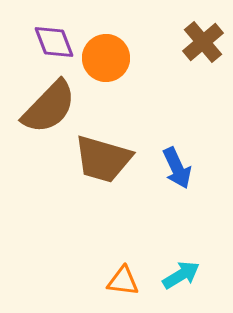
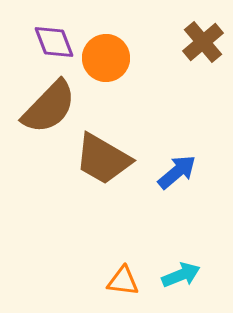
brown trapezoid: rotated 14 degrees clockwise
blue arrow: moved 4 px down; rotated 105 degrees counterclockwise
cyan arrow: rotated 9 degrees clockwise
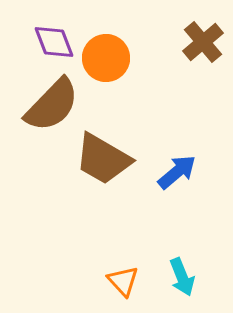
brown semicircle: moved 3 px right, 2 px up
cyan arrow: moved 1 px right, 2 px down; rotated 90 degrees clockwise
orange triangle: rotated 40 degrees clockwise
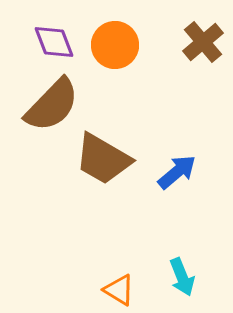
orange circle: moved 9 px right, 13 px up
orange triangle: moved 4 px left, 9 px down; rotated 16 degrees counterclockwise
